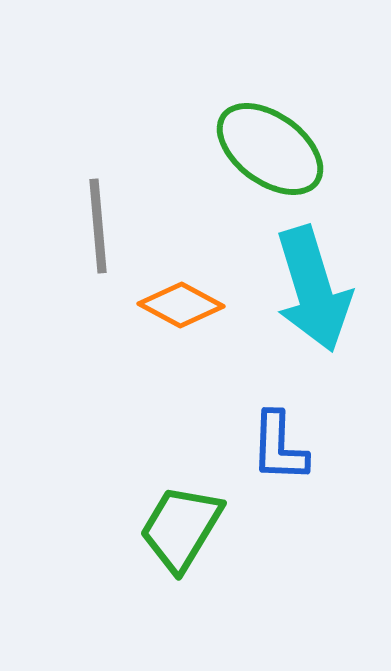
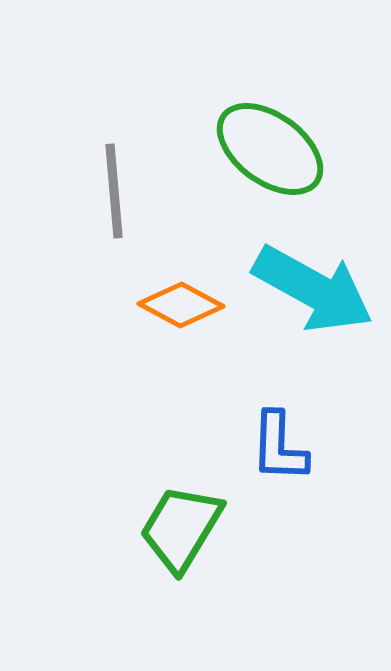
gray line: moved 16 px right, 35 px up
cyan arrow: rotated 44 degrees counterclockwise
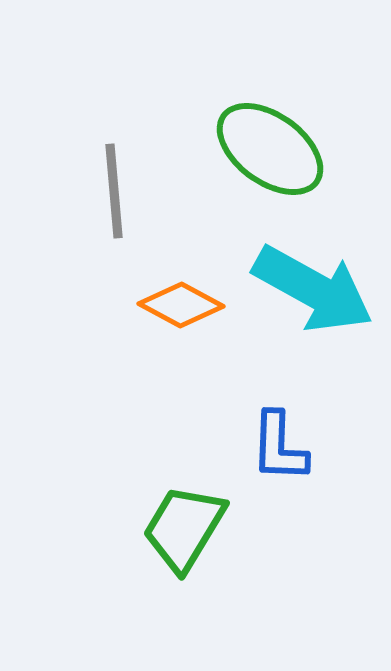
green trapezoid: moved 3 px right
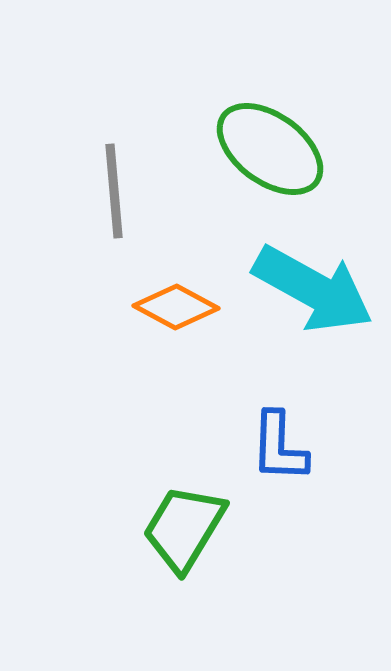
orange diamond: moved 5 px left, 2 px down
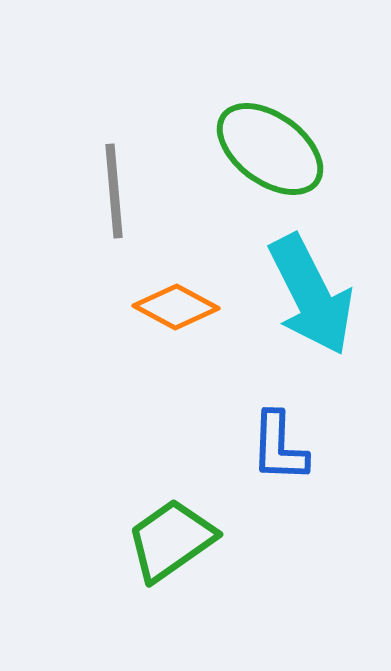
cyan arrow: moved 2 px left, 6 px down; rotated 34 degrees clockwise
green trapezoid: moved 13 px left, 12 px down; rotated 24 degrees clockwise
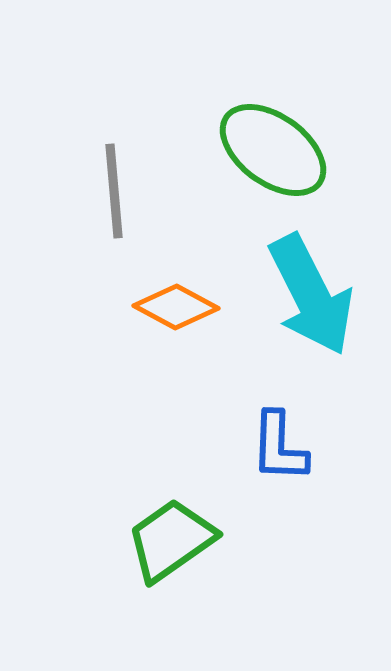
green ellipse: moved 3 px right, 1 px down
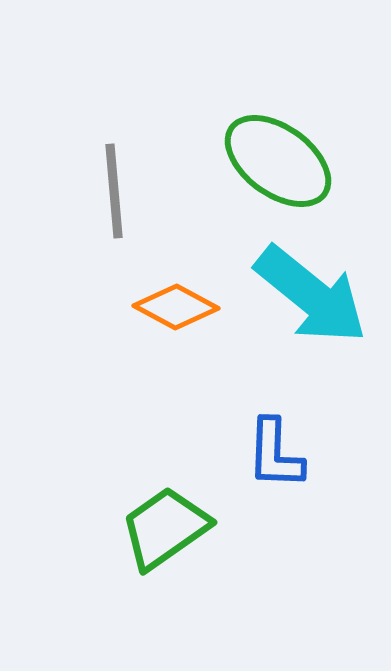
green ellipse: moved 5 px right, 11 px down
cyan arrow: rotated 24 degrees counterclockwise
blue L-shape: moved 4 px left, 7 px down
green trapezoid: moved 6 px left, 12 px up
